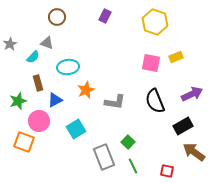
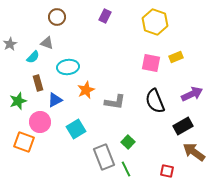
pink circle: moved 1 px right, 1 px down
green line: moved 7 px left, 3 px down
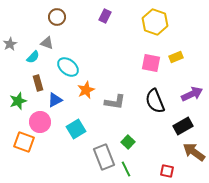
cyan ellipse: rotated 45 degrees clockwise
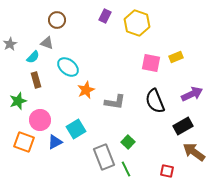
brown circle: moved 3 px down
yellow hexagon: moved 18 px left, 1 px down
brown rectangle: moved 2 px left, 3 px up
blue triangle: moved 42 px down
pink circle: moved 2 px up
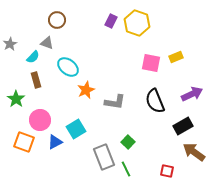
purple rectangle: moved 6 px right, 5 px down
green star: moved 2 px left, 2 px up; rotated 18 degrees counterclockwise
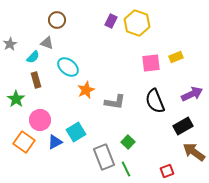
pink square: rotated 18 degrees counterclockwise
cyan square: moved 3 px down
orange square: rotated 15 degrees clockwise
red square: rotated 32 degrees counterclockwise
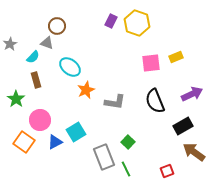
brown circle: moved 6 px down
cyan ellipse: moved 2 px right
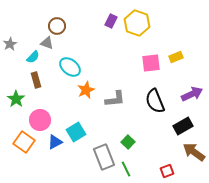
gray L-shape: moved 3 px up; rotated 15 degrees counterclockwise
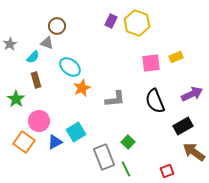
orange star: moved 4 px left, 2 px up
pink circle: moved 1 px left, 1 px down
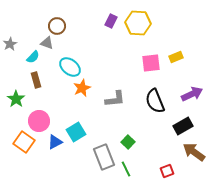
yellow hexagon: moved 1 px right; rotated 15 degrees counterclockwise
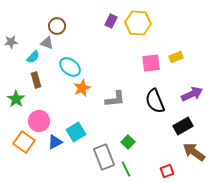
gray star: moved 1 px right, 2 px up; rotated 24 degrees clockwise
